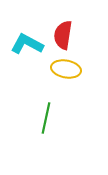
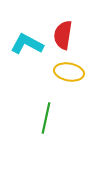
yellow ellipse: moved 3 px right, 3 px down
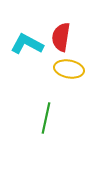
red semicircle: moved 2 px left, 2 px down
yellow ellipse: moved 3 px up
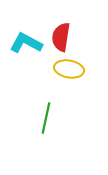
cyan L-shape: moved 1 px left, 1 px up
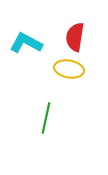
red semicircle: moved 14 px right
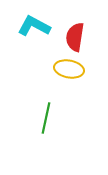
cyan L-shape: moved 8 px right, 17 px up
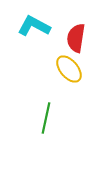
red semicircle: moved 1 px right, 1 px down
yellow ellipse: rotated 40 degrees clockwise
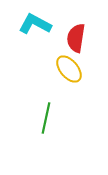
cyan L-shape: moved 1 px right, 2 px up
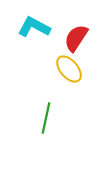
cyan L-shape: moved 1 px left, 3 px down
red semicircle: rotated 24 degrees clockwise
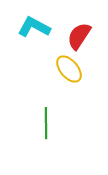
red semicircle: moved 3 px right, 2 px up
green line: moved 5 px down; rotated 12 degrees counterclockwise
